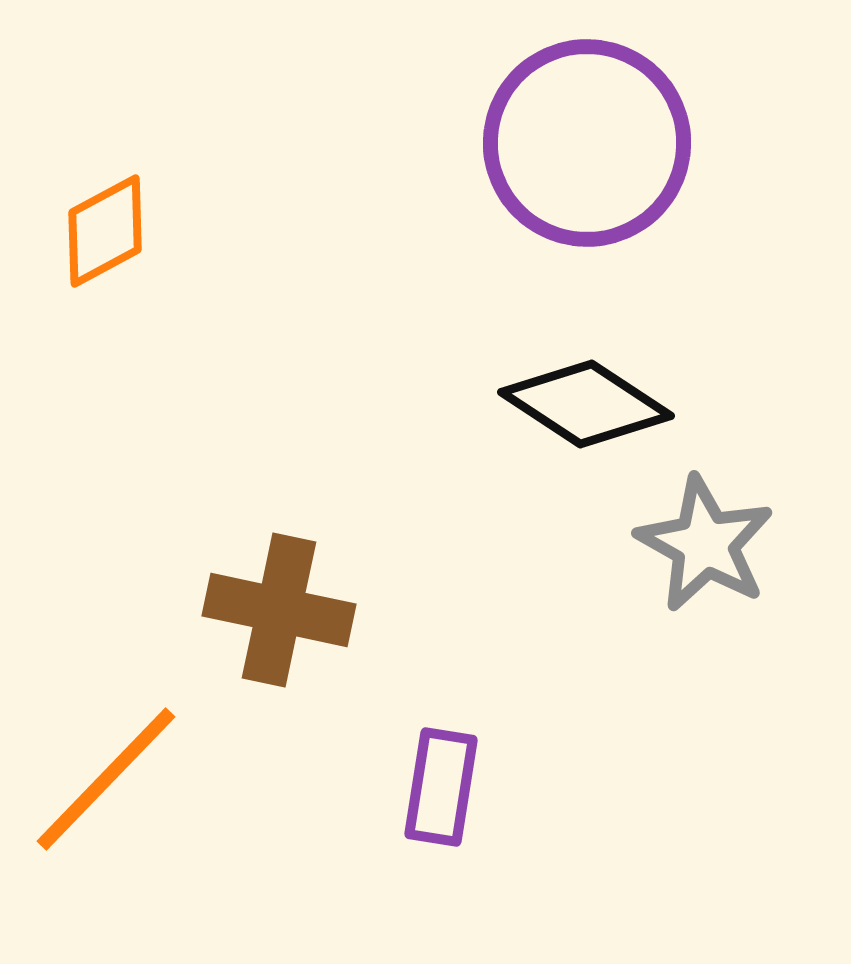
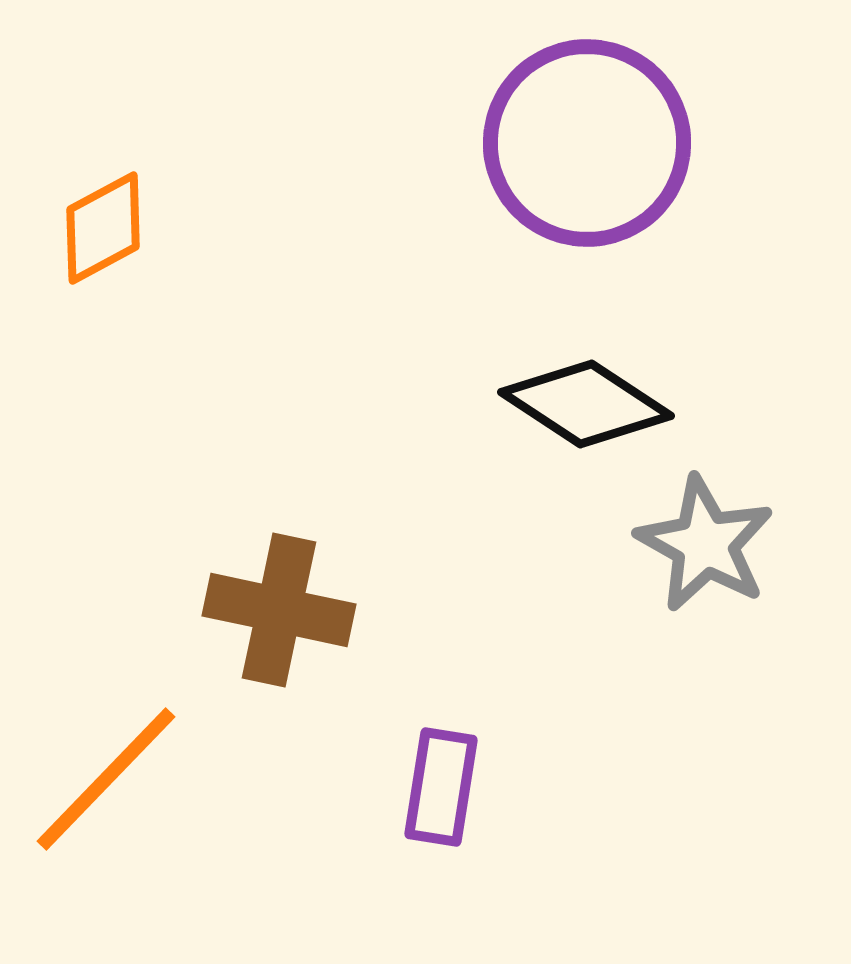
orange diamond: moved 2 px left, 3 px up
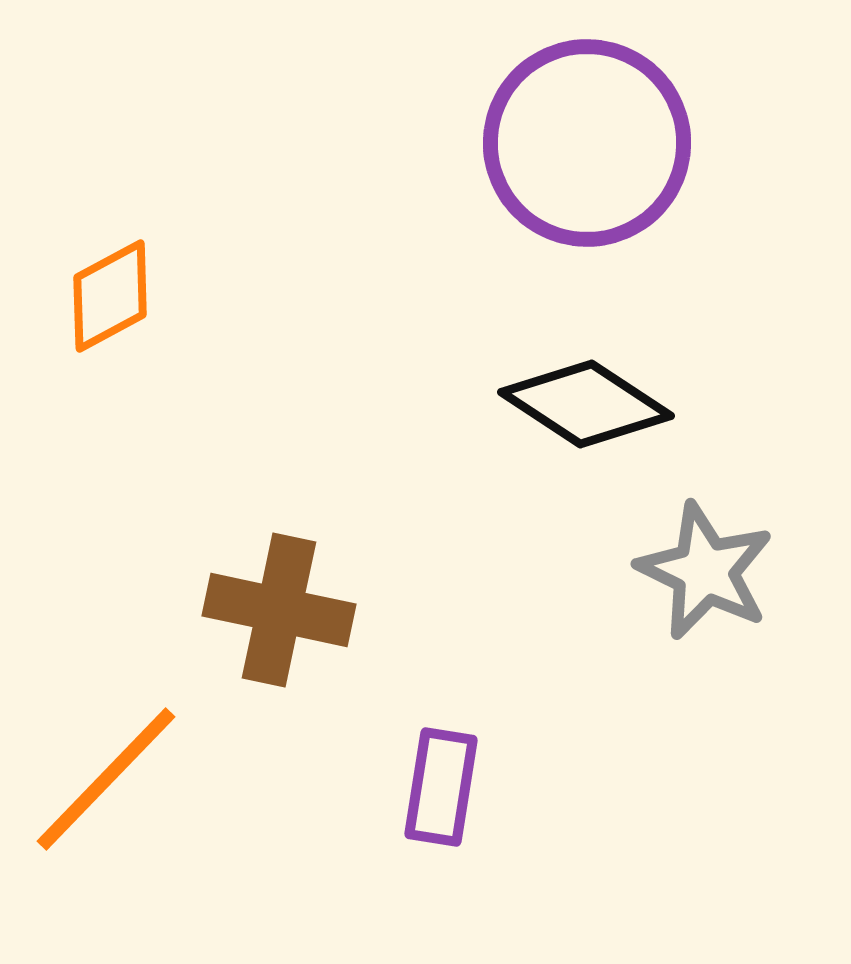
orange diamond: moved 7 px right, 68 px down
gray star: moved 27 px down; rotated 3 degrees counterclockwise
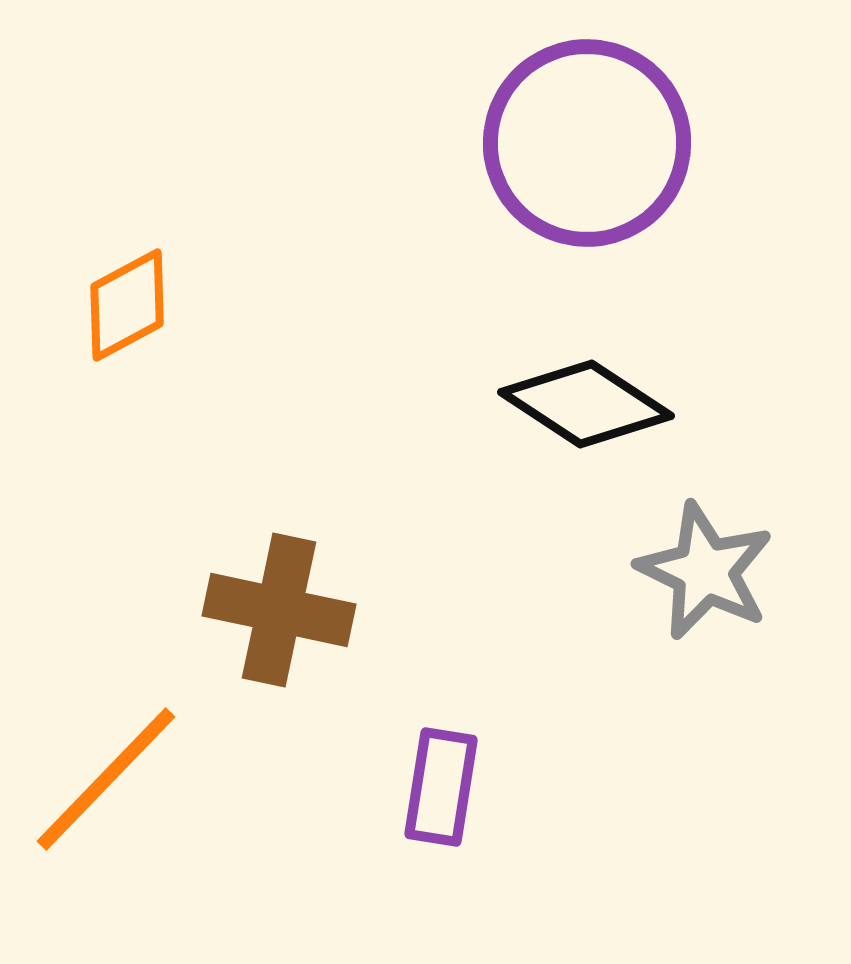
orange diamond: moved 17 px right, 9 px down
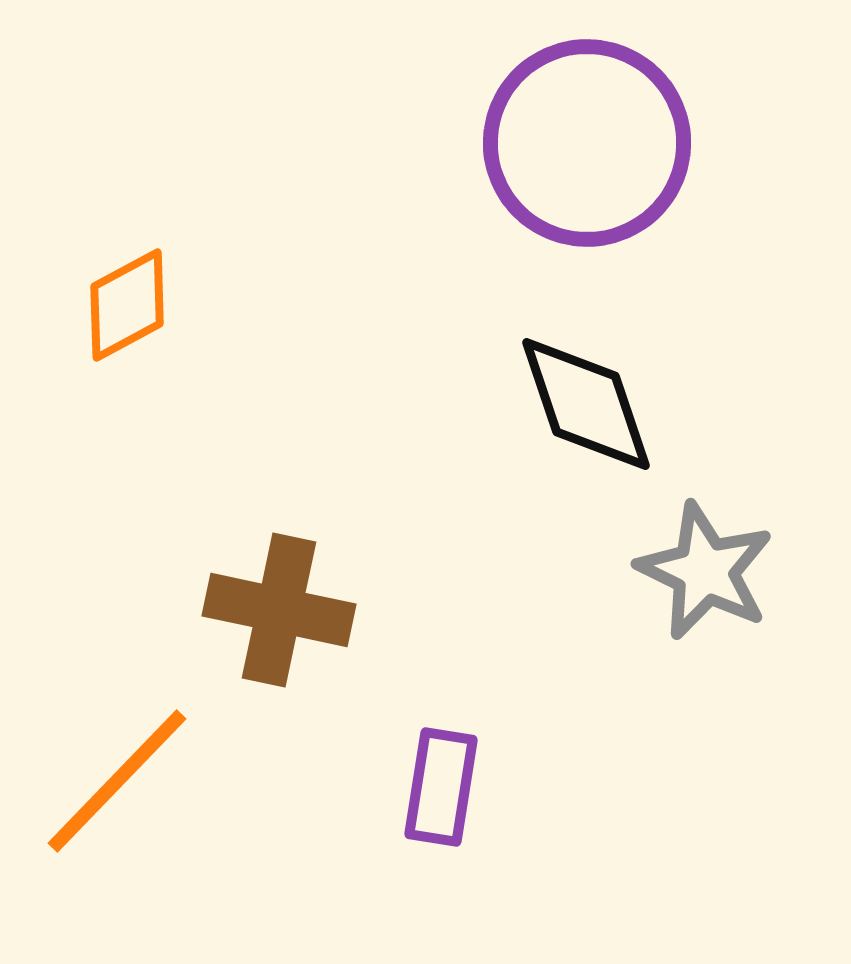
black diamond: rotated 38 degrees clockwise
orange line: moved 11 px right, 2 px down
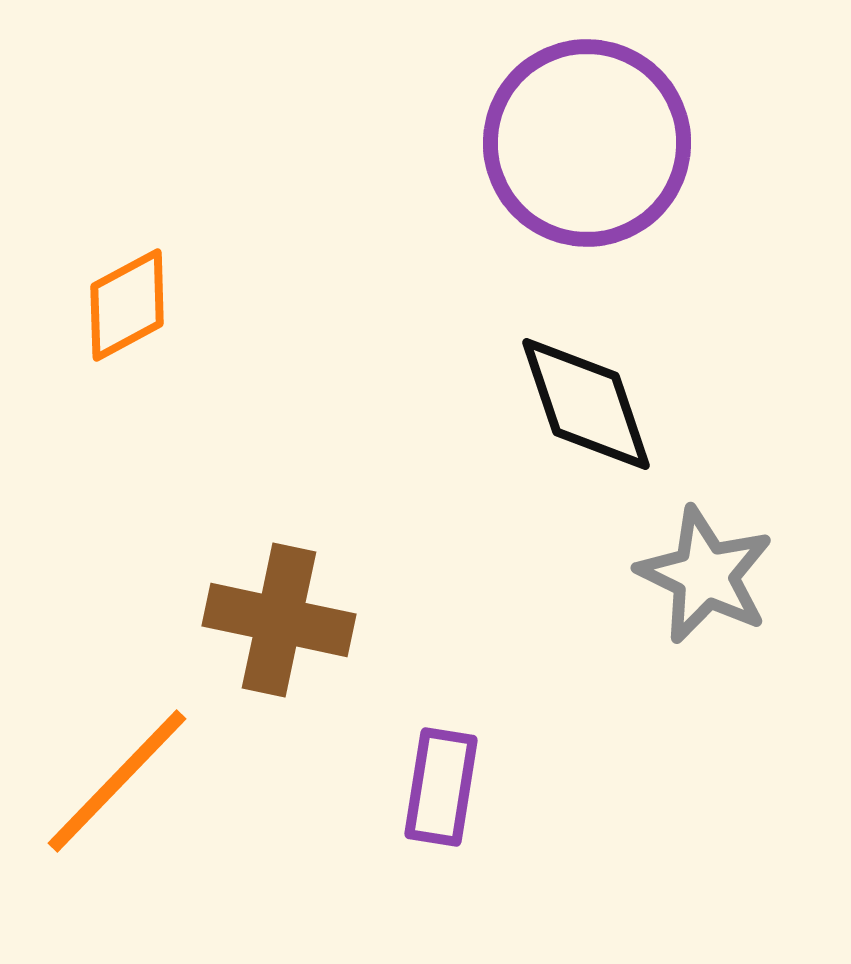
gray star: moved 4 px down
brown cross: moved 10 px down
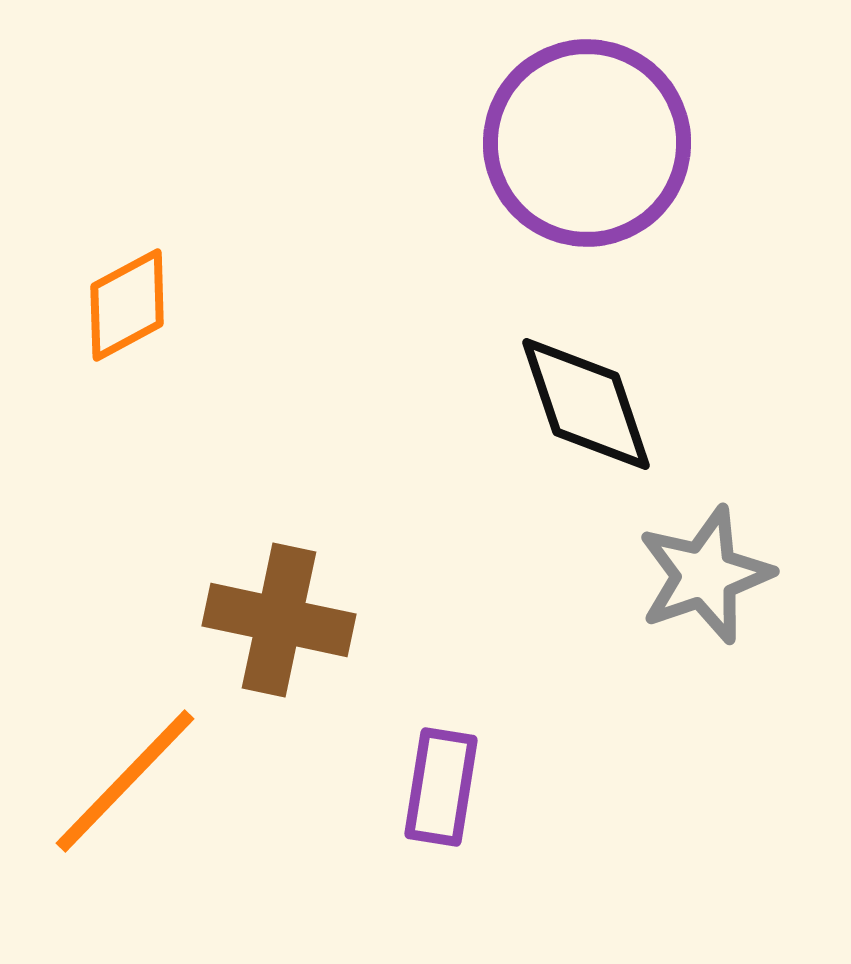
gray star: rotated 27 degrees clockwise
orange line: moved 8 px right
